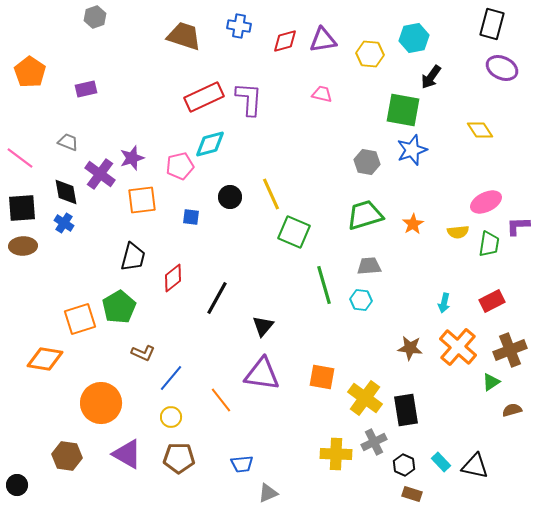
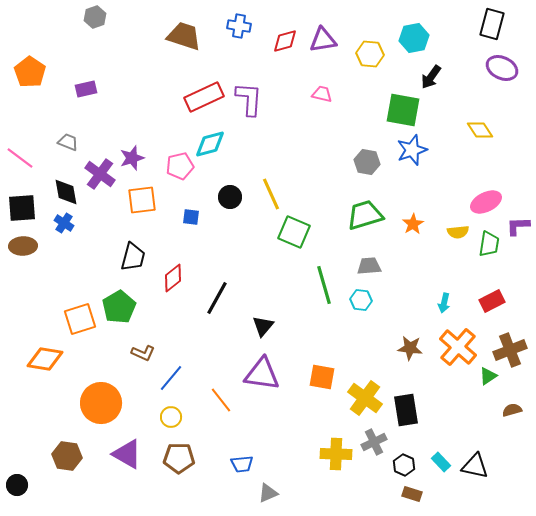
green triangle at (491, 382): moved 3 px left, 6 px up
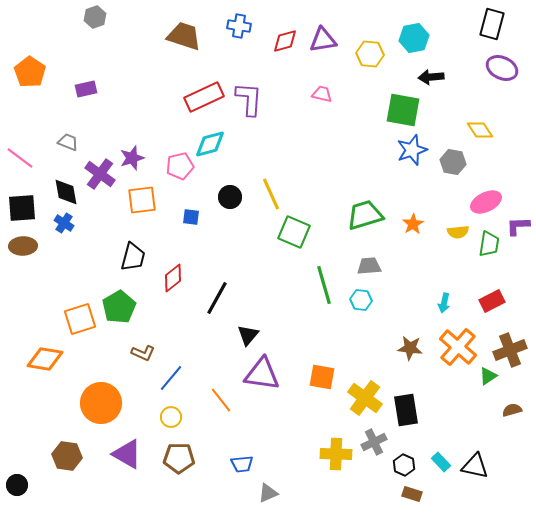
black arrow at (431, 77): rotated 50 degrees clockwise
gray hexagon at (367, 162): moved 86 px right
black triangle at (263, 326): moved 15 px left, 9 px down
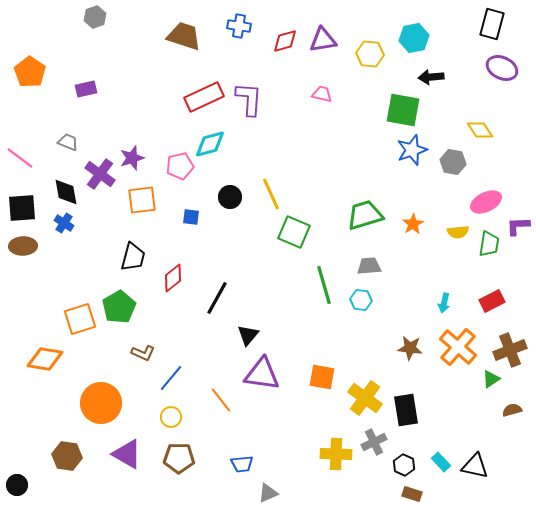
green triangle at (488, 376): moved 3 px right, 3 px down
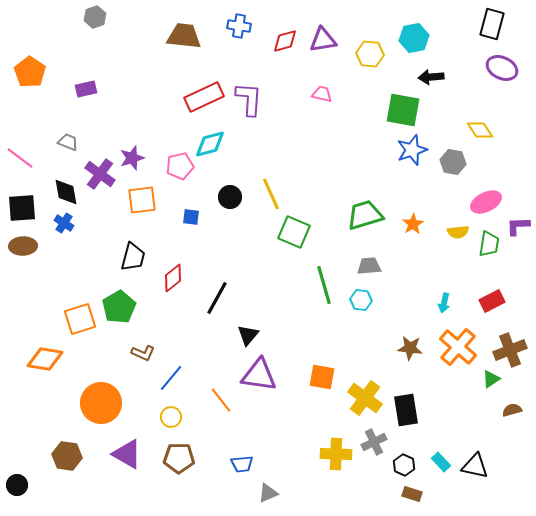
brown trapezoid at (184, 36): rotated 12 degrees counterclockwise
purple triangle at (262, 374): moved 3 px left, 1 px down
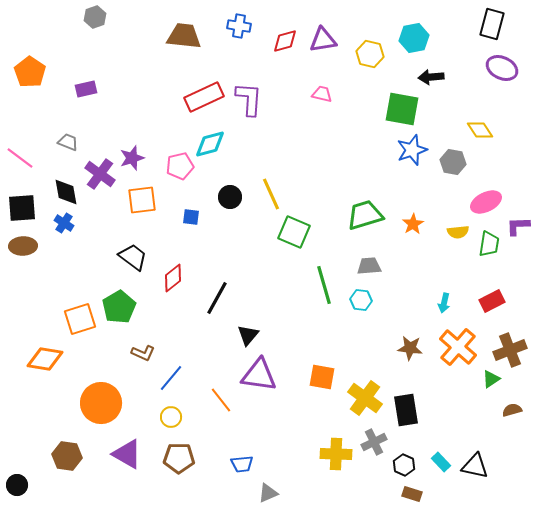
yellow hexagon at (370, 54): rotated 8 degrees clockwise
green square at (403, 110): moved 1 px left, 1 px up
black trapezoid at (133, 257): rotated 68 degrees counterclockwise
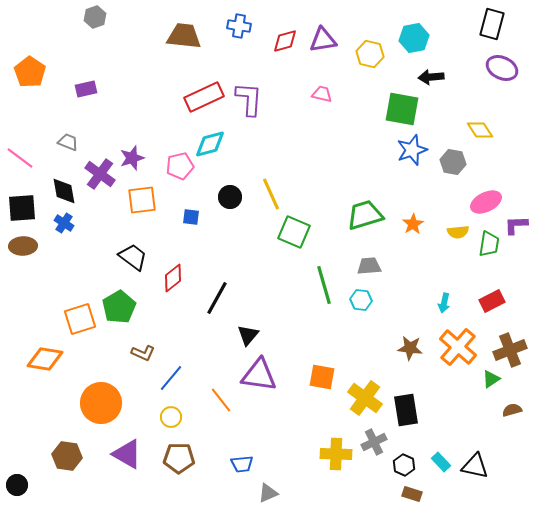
black diamond at (66, 192): moved 2 px left, 1 px up
purple L-shape at (518, 226): moved 2 px left, 1 px up
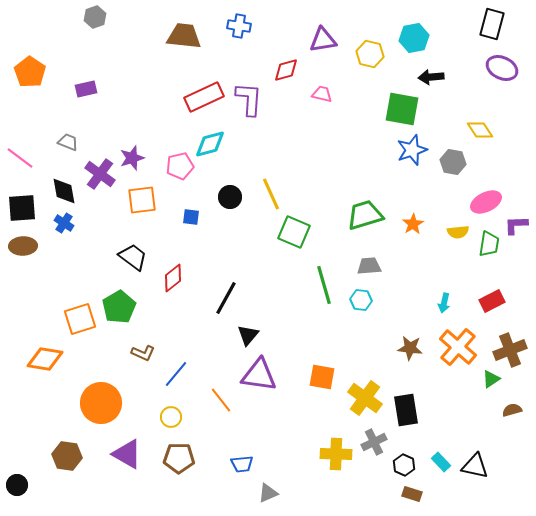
red diamond at (285, 41): moved 1 px right, 29 px down
black line at (217, 298): moved 9 px right
blue line at (171, 378): moved 5 px right, 4 px up
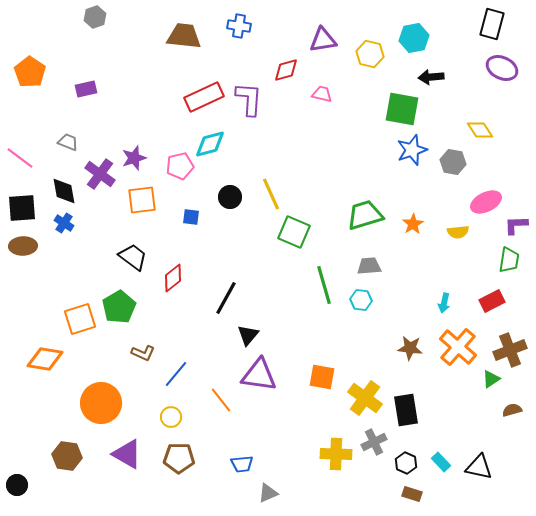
purple star at (132, 158): moved 2 px right
green trapezoid at (489, 244): moved 20 px right, 16 px down
black hexagon at (404, 465): moved 2 px right, 2 px up
black triangle at (475, 466): moved 4 px right, 1 px down
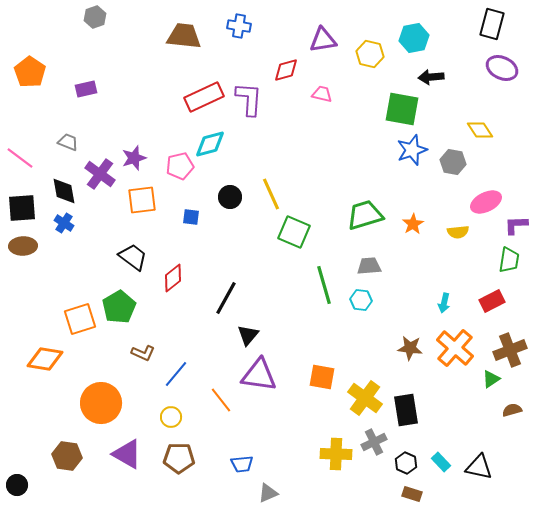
orange cross at (458, 347): moved 3 px left, 1 px down
